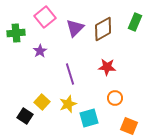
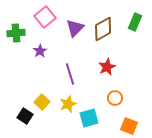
red star: rotated 30 degrees counterclockwise
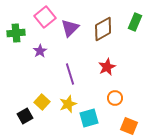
purple triangle: moved 5 px left
black square: rotated 28 degrees clockwise
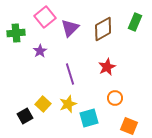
yellow square: moved 1 px right, 2 px down
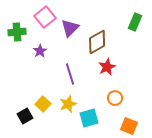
brown diamond: moved 6 px left, 13 px down
green cross: moved 1 px right, 1 px up
